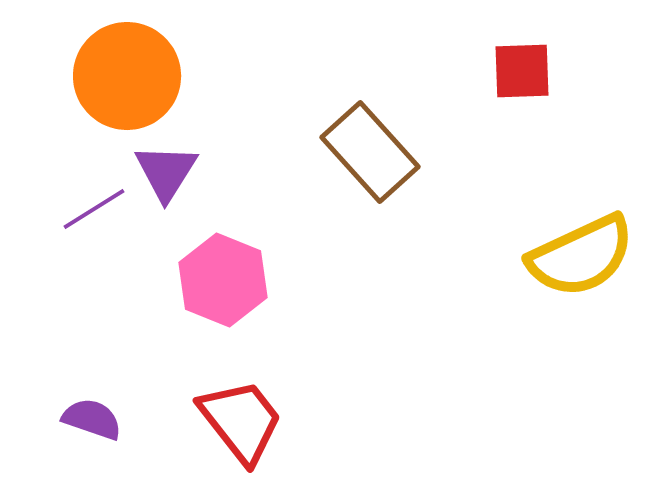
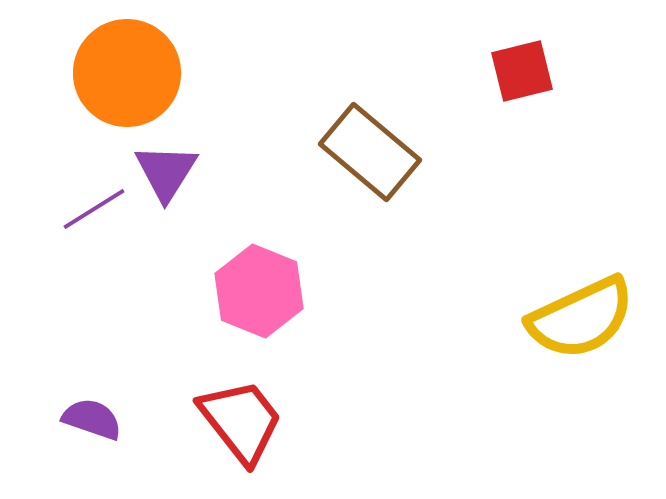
red square: rotated 12 degrees counterclockwise
orange circle: moved 3 px up
brown rectangle: rotated 8 degrees counterclockwise
yellow semicircle: moved 62 px down
pink hexagon: moved 36 px right, 11 px down
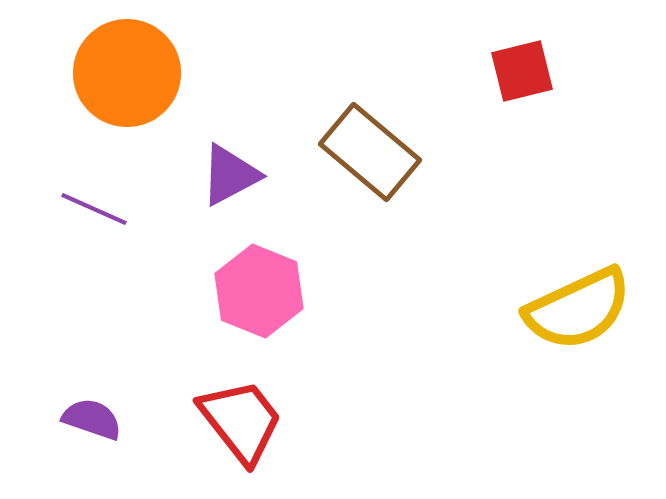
purple triangle: moved 64 px right, 3 px down; rotated 30 degrees clockwise
purple line: rotated 56 degrees clockwise
yellow semicircle: moved 3 px left, 9 px up
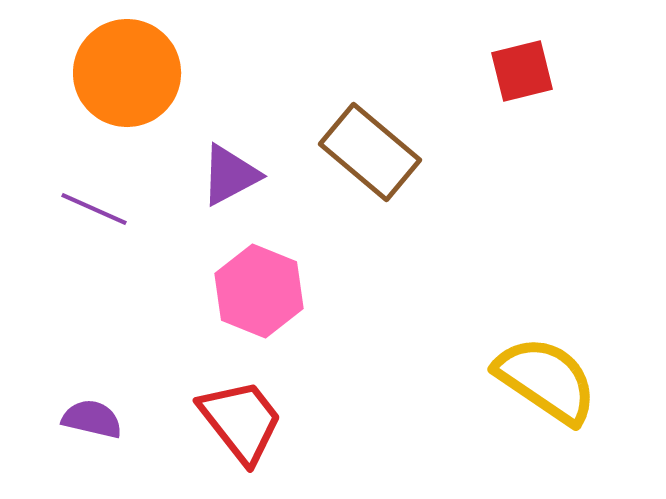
yellow semicircle: moved 32 px left, 71 px down; rotated 121 degrees counterclockwise
purple semicircle: rotated 6 degrees counterclockwise
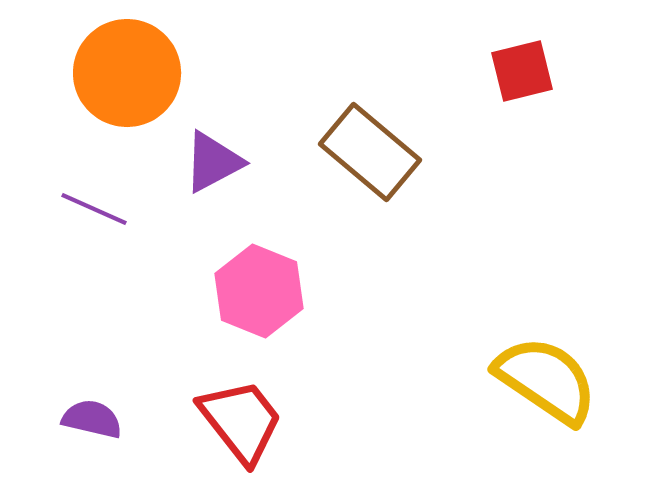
purple triangle: moved 17 px left, 13 px up
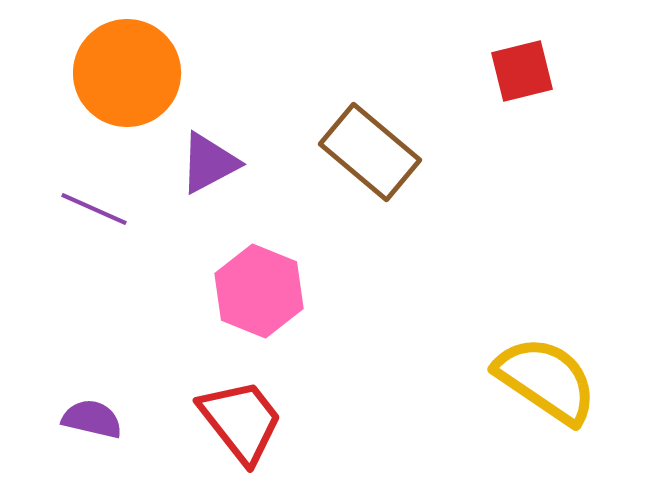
purple triangle: moved 4 px left, 1 px down
